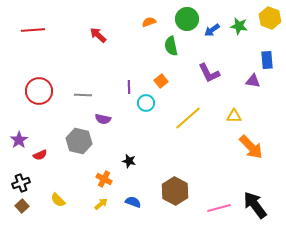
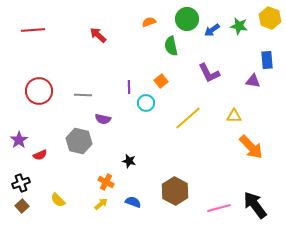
orange cross: moved 2 px right, 3 px down
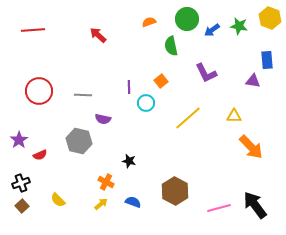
purple L-shape: moved 3 px left
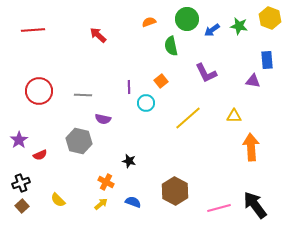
orange arrow: rotated 140 degrees counterclockwise
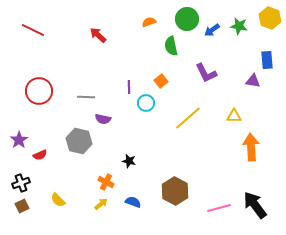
red line: rotated 30 degrees clockwise
gray line: moved 3 px right, 2 px down
brown square: rotated 16 degrees clockwise
